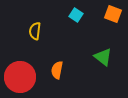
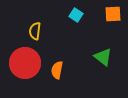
orange square: rotated 24 degrees counterclockwise
red circle: moved 5 px right, 14 px up
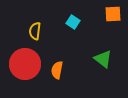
cyan square: moved 3 px left, 7 px down
green triangle: moved 2 px down
red circle: moved 1 px down
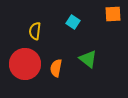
green triangle: moved 15 px left
orange semicircle: moved 1 px left, 2 px up
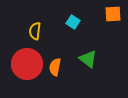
red circle: moved 2 px right
orange semicircle: moved 1 px left, 1 px up
